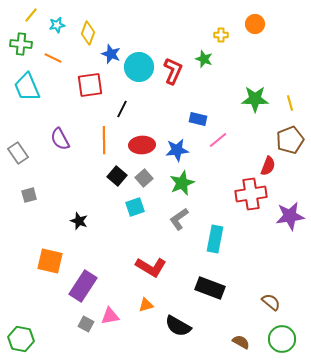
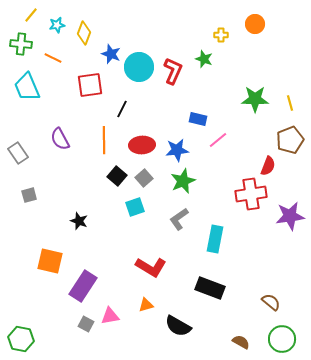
yellow diamond at (88, 33): moved 4 px left
green star at (182, 183): moved 1 px right, 2 px up
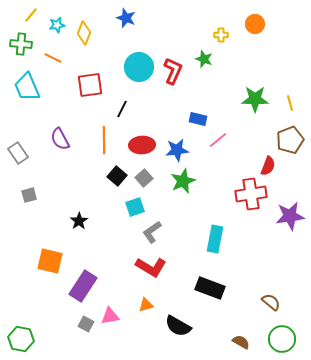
blue star at (111, 54): moved 15 px right, 36 px up
gray L-shape at (179, 219): moved 27 px left, 13 px down
black star at (79, 221): rotated 18 degrees clockwise
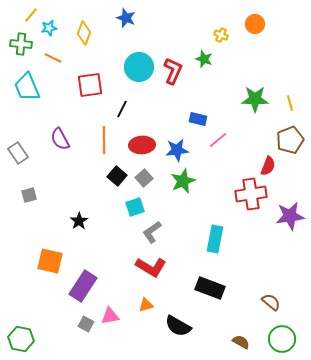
cyan star at (57, 25): moved 8 px left, 3 px down
yellow cross at (221, 35): rotated 24 degrees clockwise
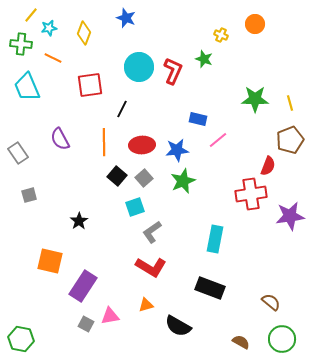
orange line at (104, 140): moved 2 px down
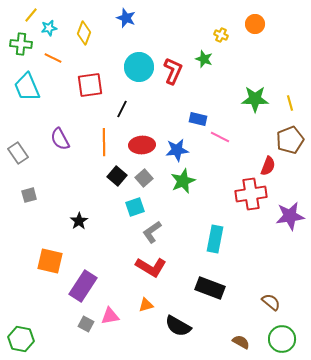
pink line at (218, 140): moved 2 px right, 3 px up; rotated 66 degrees clockwise
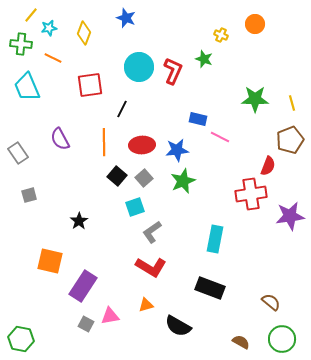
yellow line at (290, 103): moved 2 px right
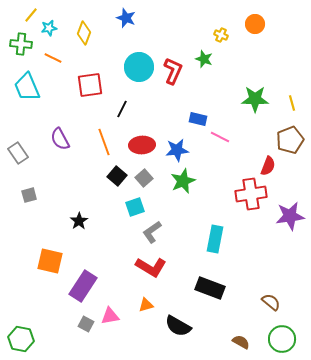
orange line at (104, 142): rotated 20 degrees counterclockwise
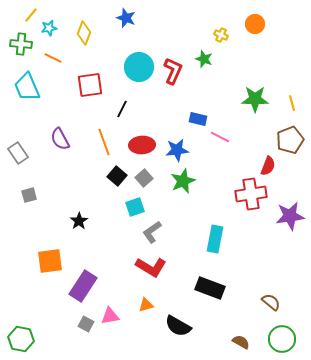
orange square at (50, 261): rotated 20 degrees counterclockwise
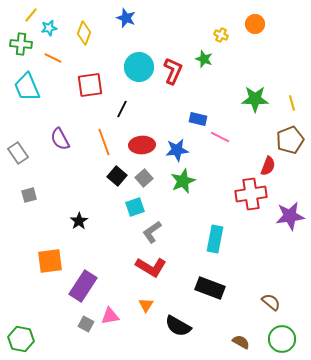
orange triangle at (146, 305): rotated 42 degrees counterclockwise
